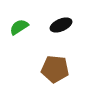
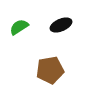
brown pentagon: moved 5 px left, 1 px down; rotated 16 degrees counterclockwise
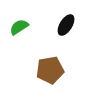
black ellipse: moved 5 px right; rotated 35 degrees counterclockwise
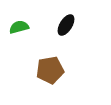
green semicircle: rotated 18 degrees clockwise
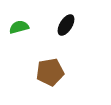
brown pentagon: moved 2 px down
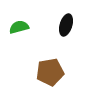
black ellipse: rotated 15 degrees counterclockwise
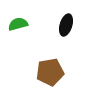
green semicircle: moved 1 px left, 3 px up
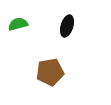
black ellipse: moved 1 px right, 1 px down
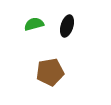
green semicircle: moved 16 px right
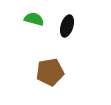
green semicircle: moved 5 px up; rotated 30 degrees clockwise
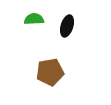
green semicircle: rotated 18 degrees counterclockwise
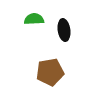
black ellipse: moved 3 px left, 4 px down; rotated 25 degrees counterclockwise
